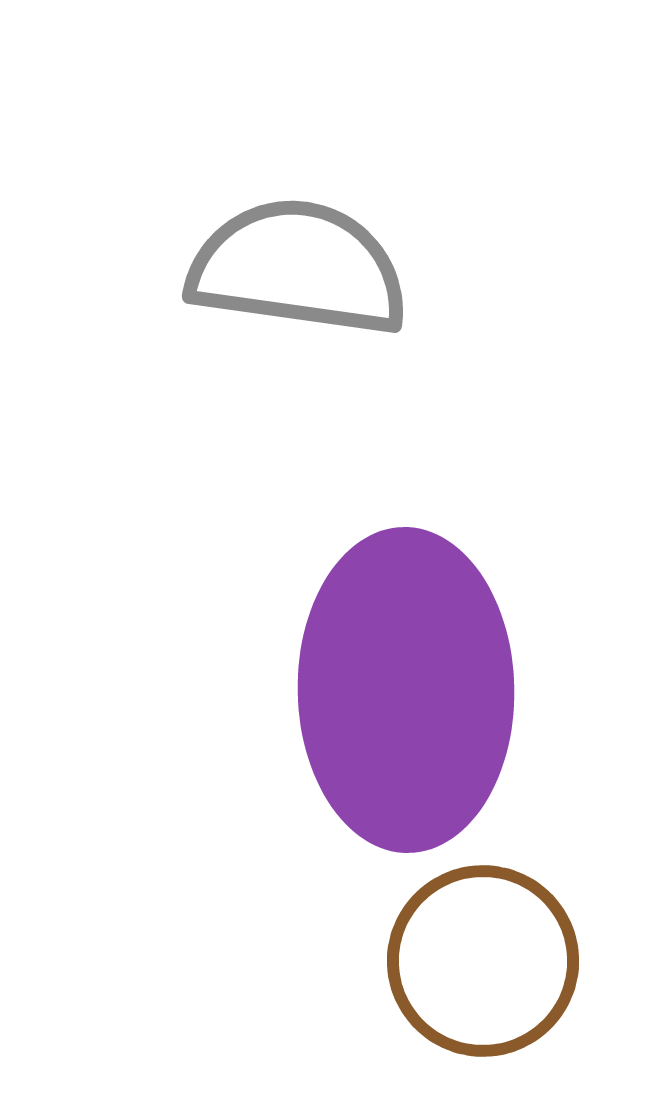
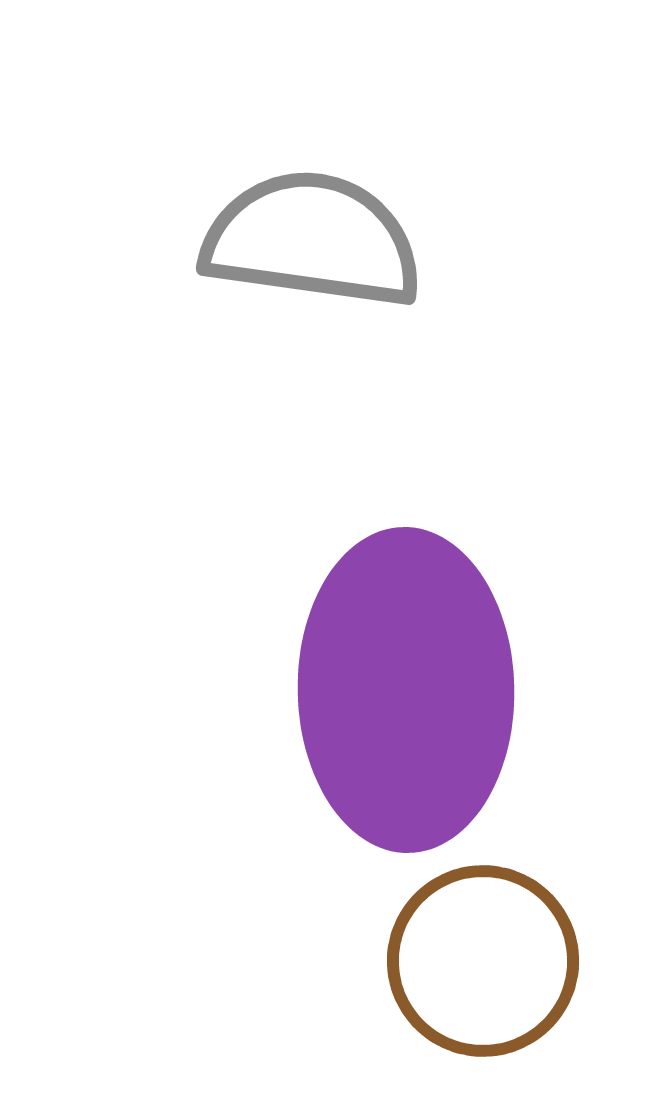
gray semicircle: moved 14 px right, 28 px up
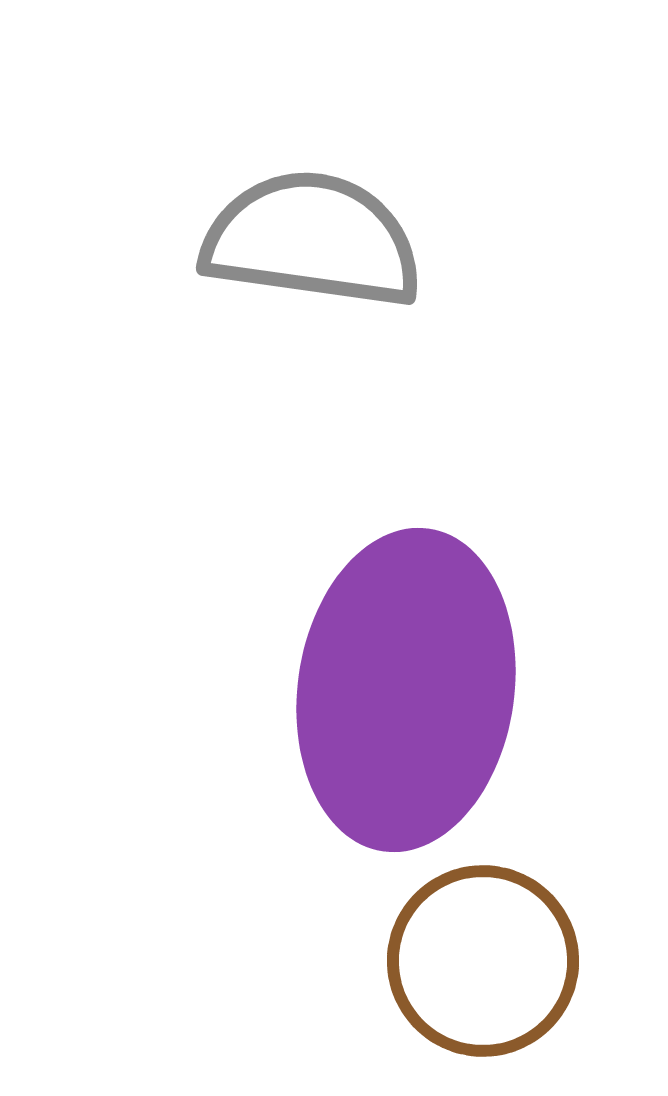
purple ellipse: rotated 9 degrees clockwise
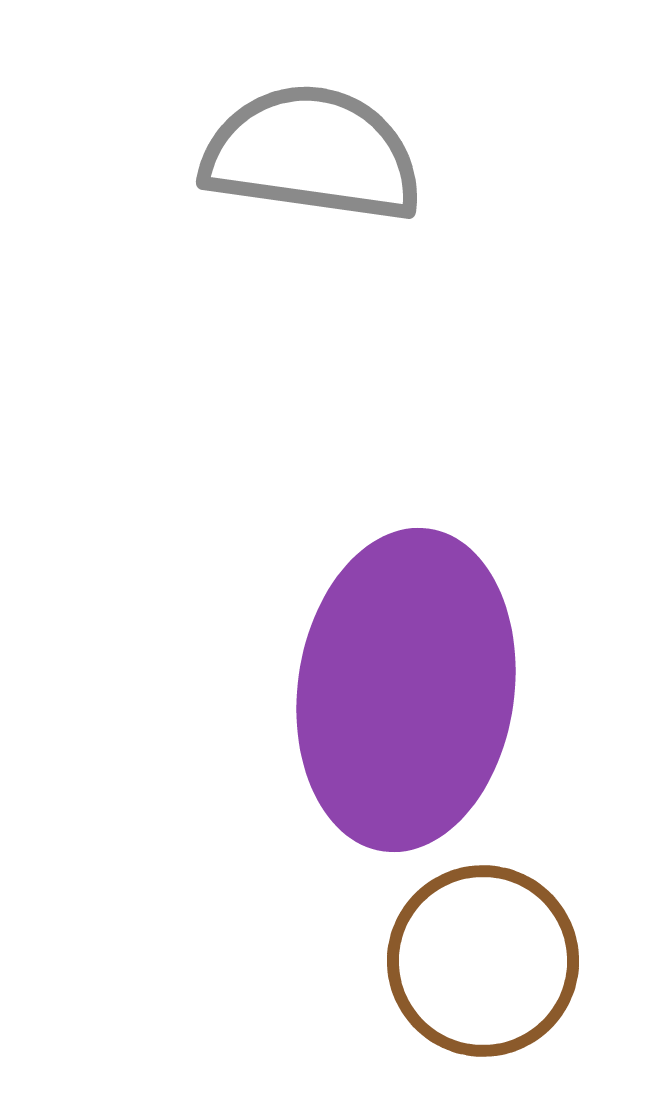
gray semicircle: moved 86 px up
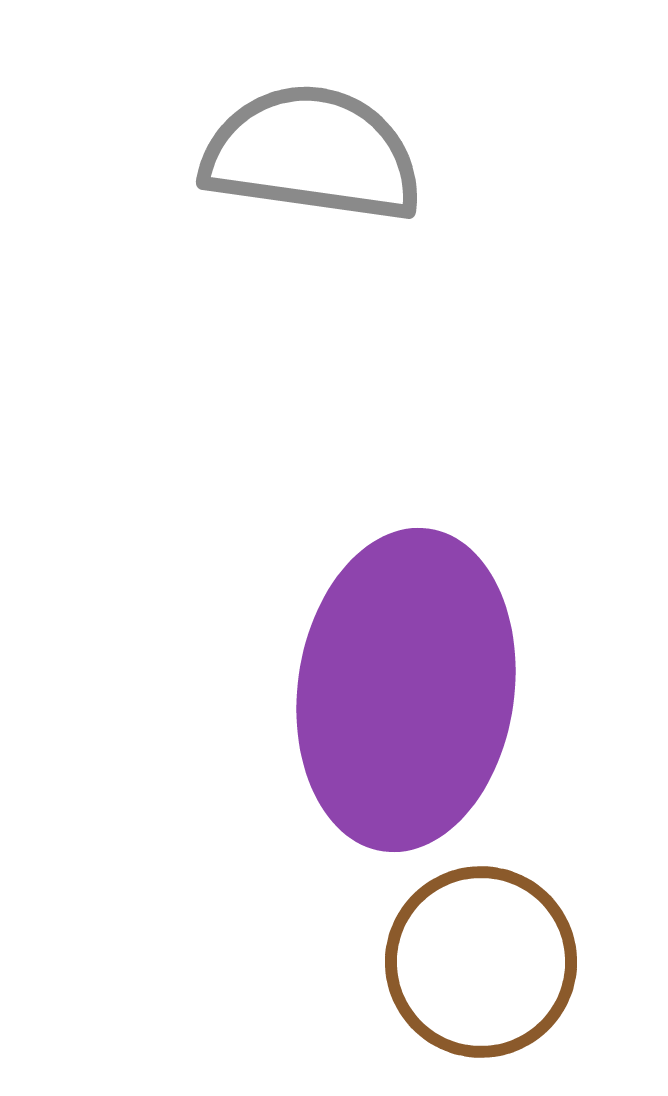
brown circle: moved 2 px left, 1 px down
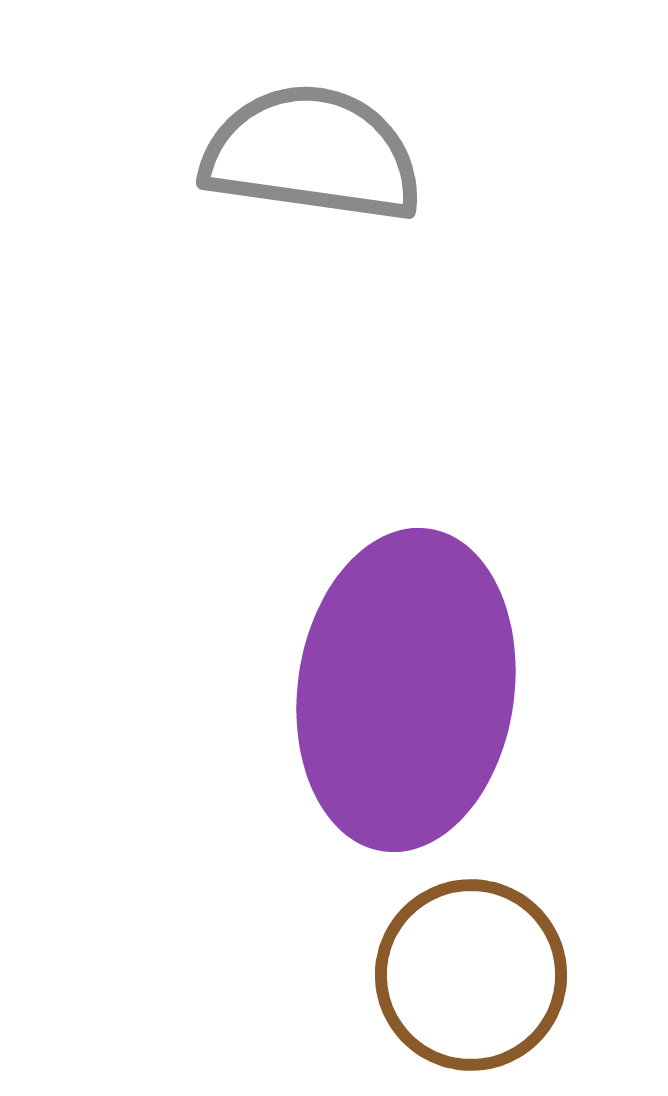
brown circle: moved 10 px left, 13 px down
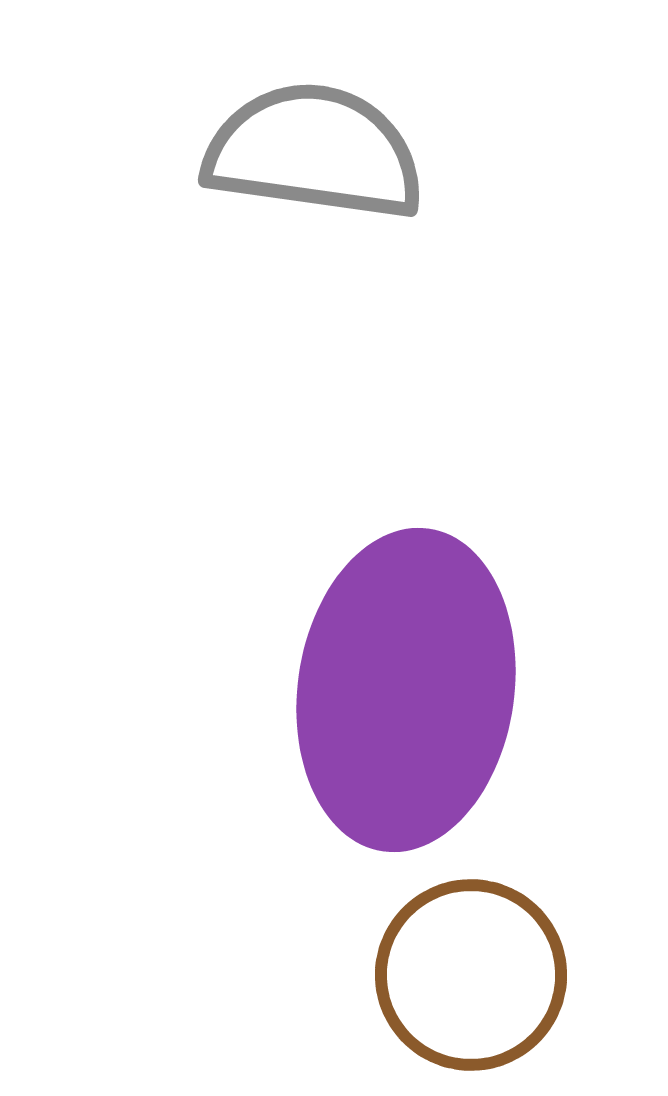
gray semicircle: moved 2 px right, 2 px up
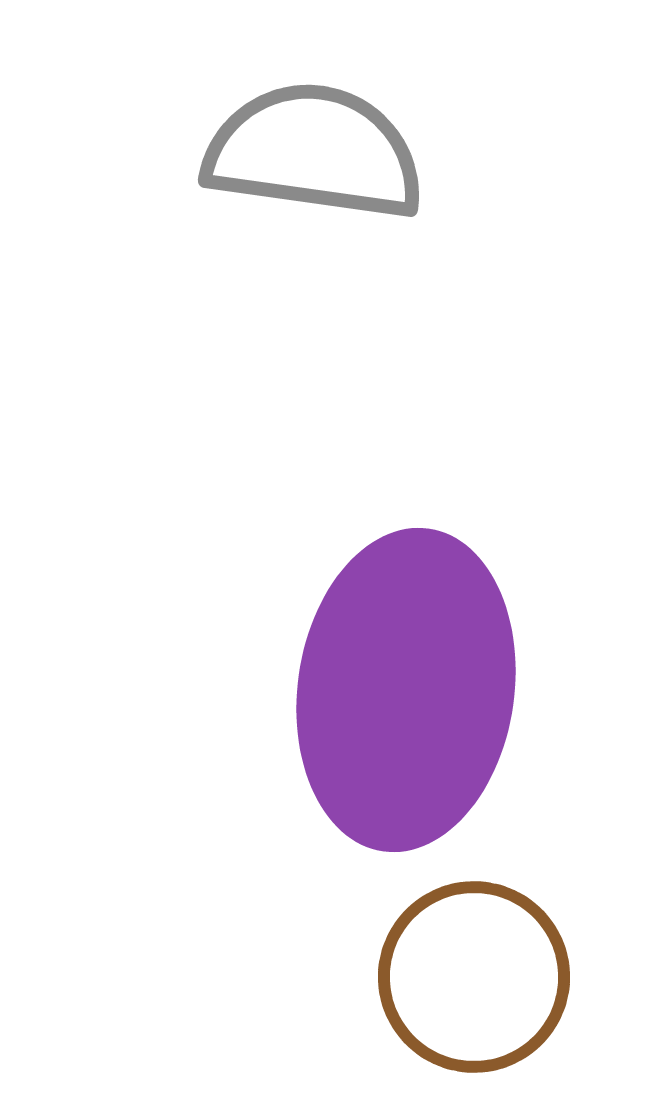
brown circle: moved 3 px right, 2 px down
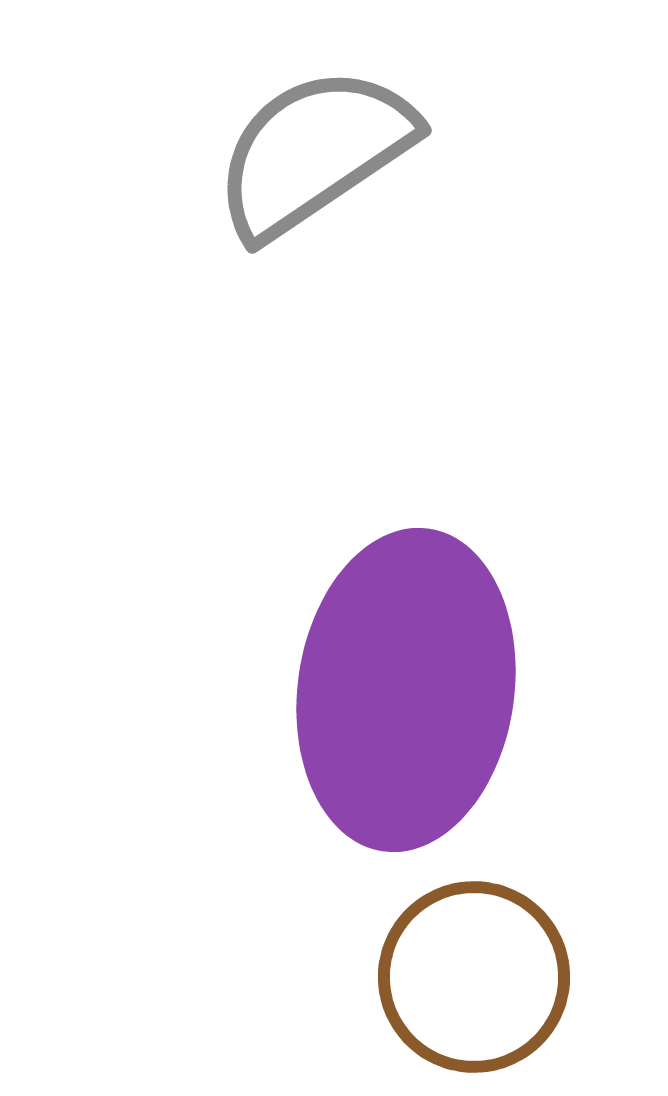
gray semicircle: rotated 42 degrees counterclockwise
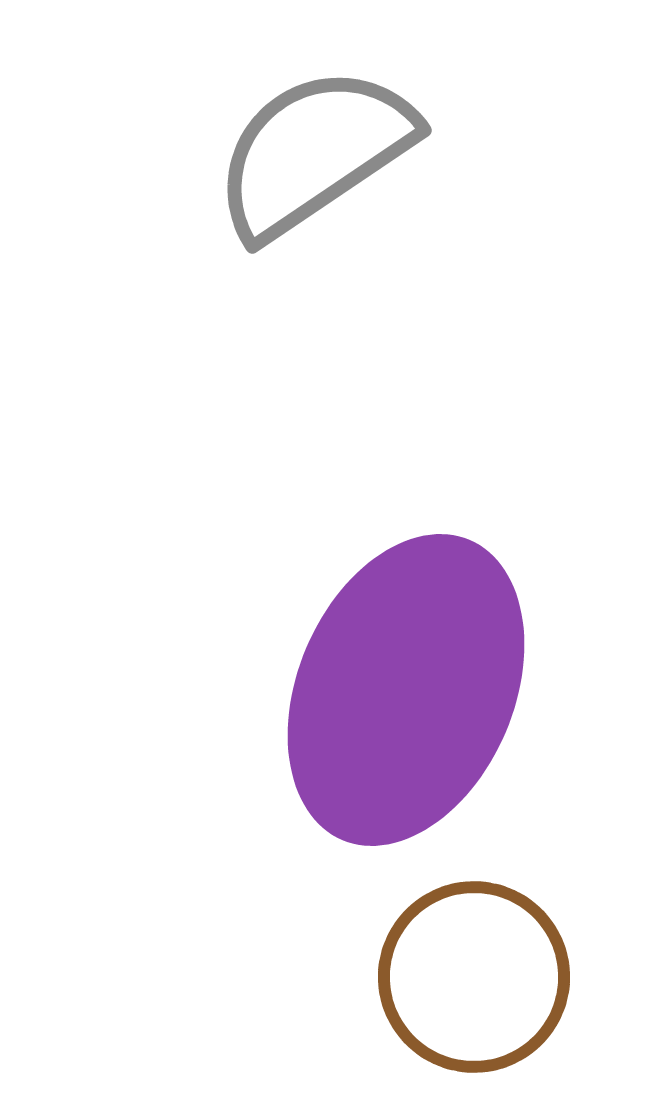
purple ellipse: rotated 15 degrees clockwise
